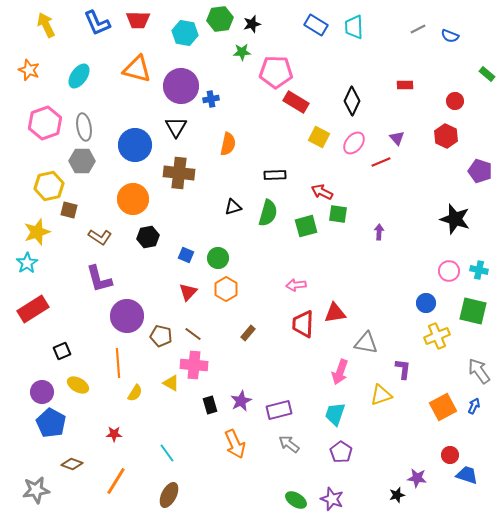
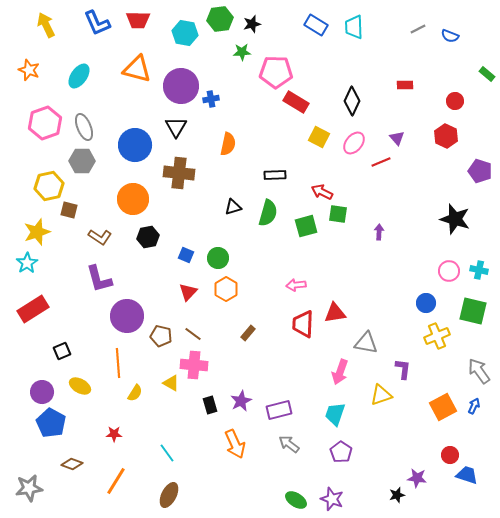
gray ellipse at (84, 127): rotated 12 degrees counterclockwise
yellow ellipse at (78, 385): moved 2 px right, 1 px down
gray star at (36, 490): moved 7 px left, 2 px up
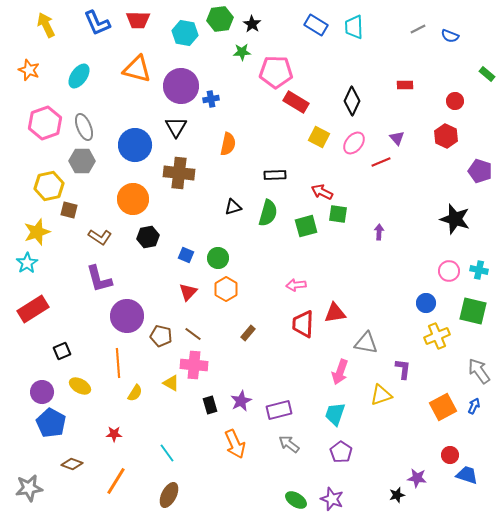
black star at (252, 24): rotated 24 degrees counterclockwise
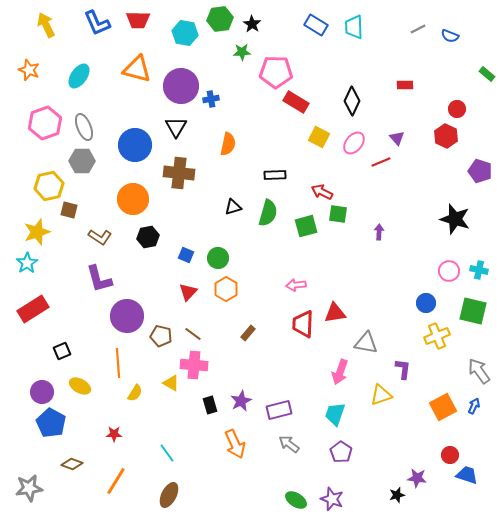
red circle at (455, 101): moved 2 px right, 8 px down
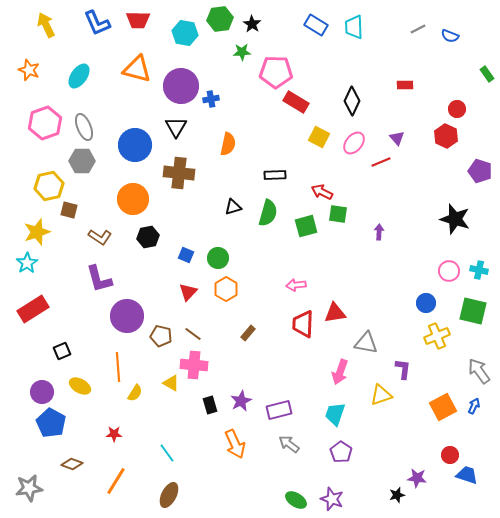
green rectangle at (487, 74): rotated 14 degrees clockwise
orange line at (118, 363): moved 4 px down
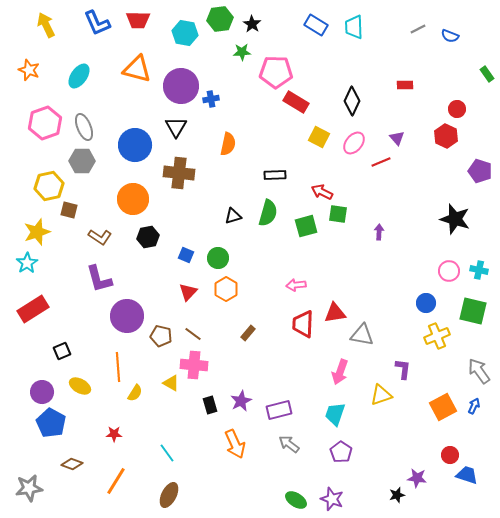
black triangle at (233, 207): moved 9 px down
gray triangle at (366, 343): moved 4 px left, 8 px up
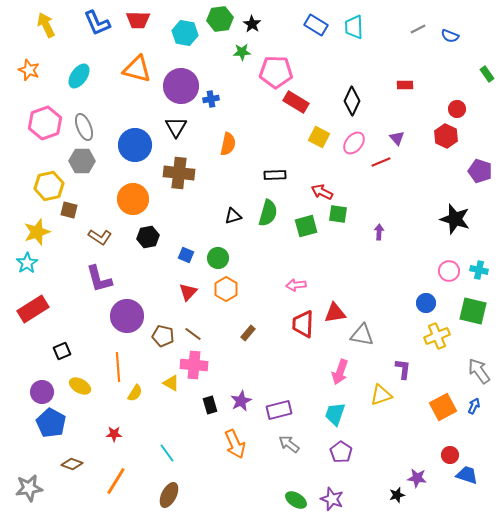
brown pentagon at (161, 336): moved 2 px right
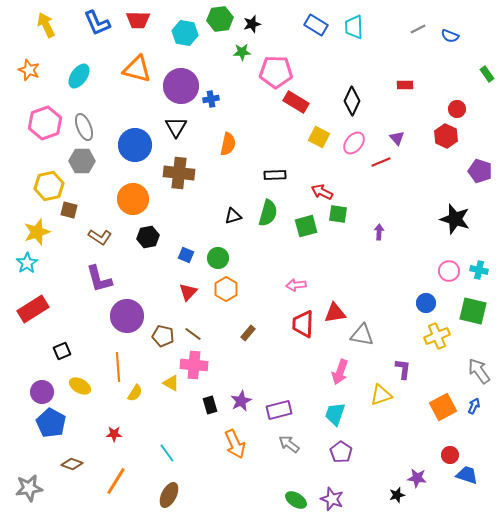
black star at (252, 24): rotated 24 degrees clockwise
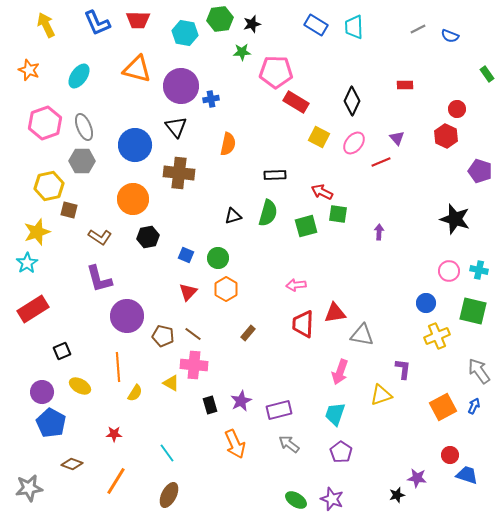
black triangle at (176, 127): rotated 10 degrees counterclockwise
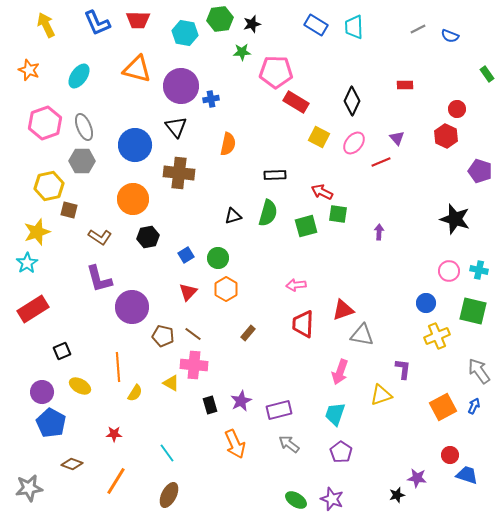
blue square at (186, 255): rotated 35 degrees clockwise
red triangle at (335, 313): moved 8 px right, 3 px up; rotated 10 degrees counterclockwise
purple circle at (127, 316): moved 5 px right, 9 px up
